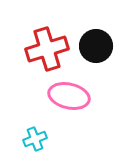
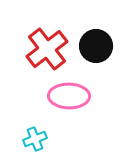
red cross: rotated 21 degrees counterclockwise
pink ellipse: rotated 12 degrees counterclockwise
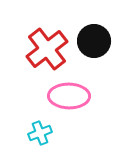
black circle: moved 2 px left, 5 px up
cyan cross: moved 5 px right, 6 px up
